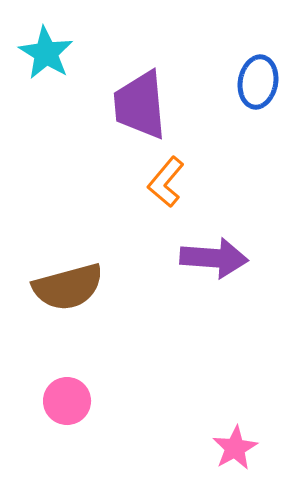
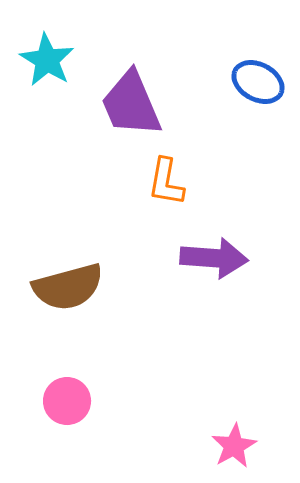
cyan star: moved 1 px right, 7 px down
blue ellipse: rotated 72 degrees counterclockwise
purple trapezoid: moved 9 px left, 1 px up; rotated 18 degrees counterclockwise
orange L-shape: rotated 30 degrees counterclockwise
pink star: moved 1 px left, 2 px up
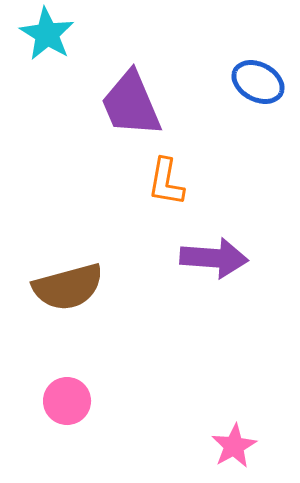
cyan star: moved 26 px up
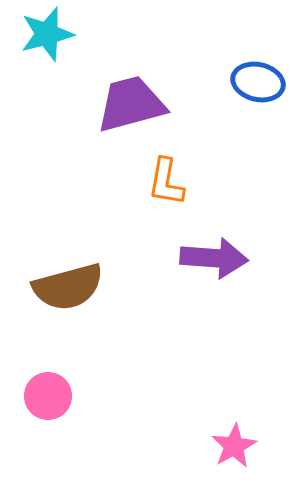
cyan star: rotated 26 degrees clockwise
blue ellipse: rotated 15 degrees counterclockwise
purple trapezoid: rotated 98 degrees clockwise
pink circle: moved 19 px left, 5 px up
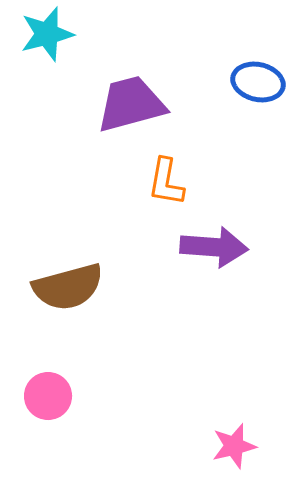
purple arrow: moved 11 px up
pink star: rotated 15 degrees clockwise
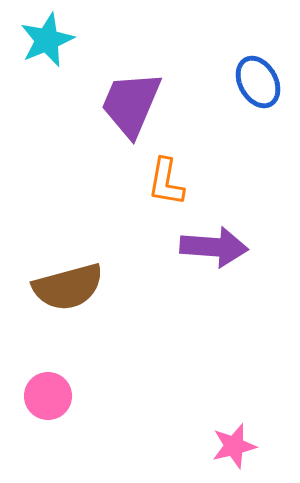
cyan star: moved 6 px down; rotated 8 degrees counterclockwise
blue ellipse: rotated 48 degrees clockwise
purple trapezoid: rotated 52 degrees counterclockwise
